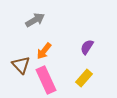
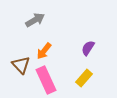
purple semicircle: moved 1 px right, 1 px down
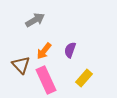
purple semicircle: moved 18 px left, 2 px down; rotated 14 degrees counterclockwise
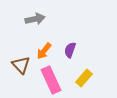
gray arrow: moved 1 px up; rotated 18 degrees clockwise
pink rectangle: moved 5 px right
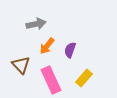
gray arrow: moved 1 px right, 5 px down
orange arrow: moved 3 px right, 5 px up
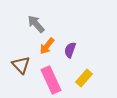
gray arrow: rotated 120 degrees counterclockwise
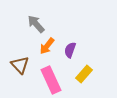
brown triangle: moved 1 px left
yellow rectangle: moved 4 px up
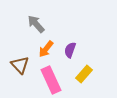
orange arrow: moved 1 px left, 3 px down
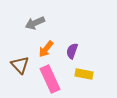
gray arrow: moved 1 px left, 1 px up; rotated 72 degrees counterclockwise
purple semicircle: moved 2 px right, 1 px down
yellow rectangle: rotated 60 degrees clockwise
pink rectangle: moved 1 px left, 1 px up
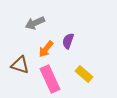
purple semicircle: moved 4 px left, 10 px up
brown triangle: rotated 30 degrees counterclockwise
yellow rectangle: rotated 30 degrees clockwise
